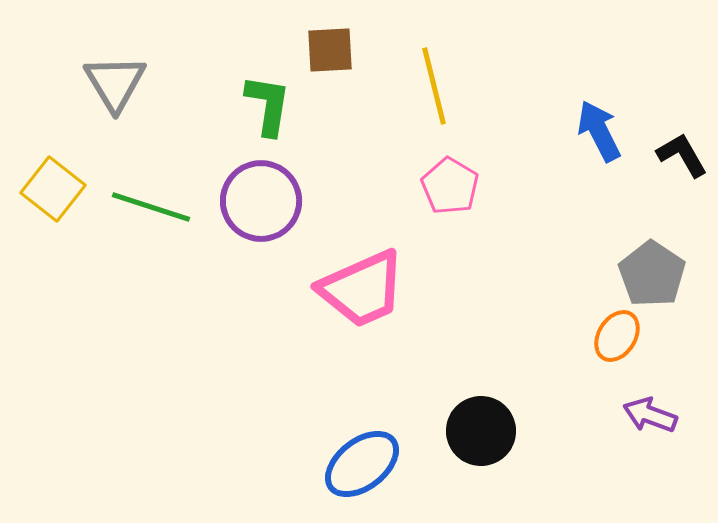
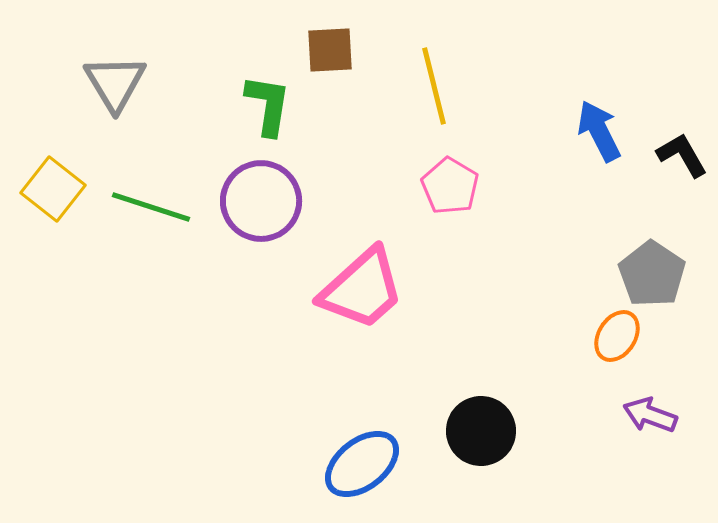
pink trapezoid: rotated 18 degrees counterclockwise
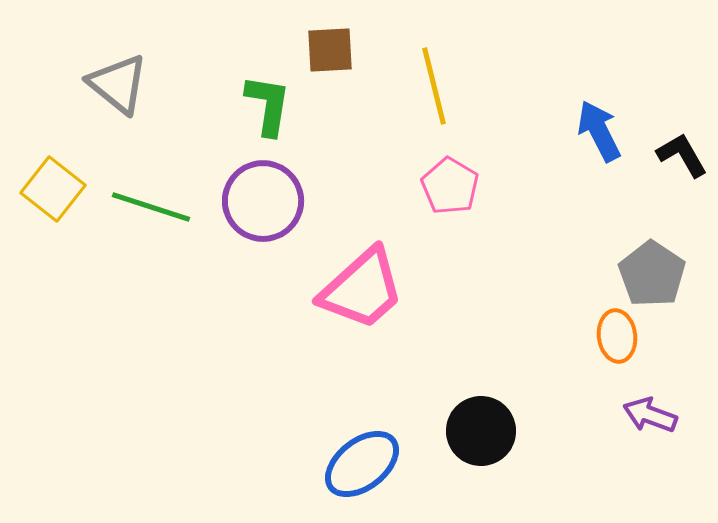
gray triangle: moved 3 px right, 1 px down; rotated 20 degrees counterclockwise
purple circle: moved 2 px right
orange ellipse: rotated 39 degrees counterclockwise
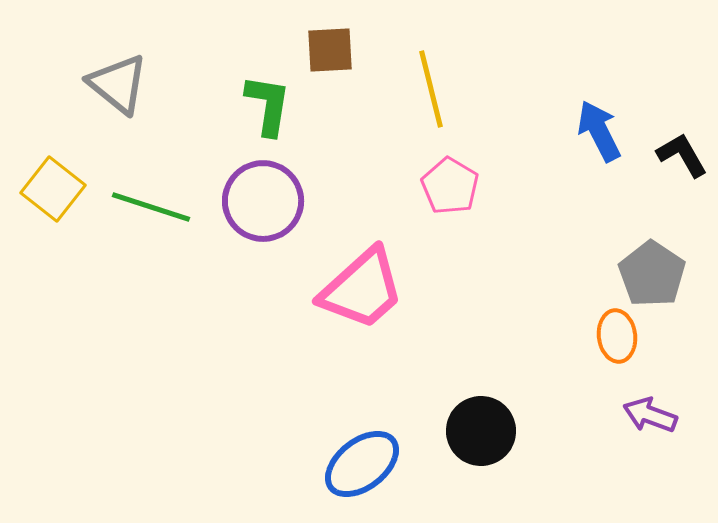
yellow line: moved 3 px left, 3 px down
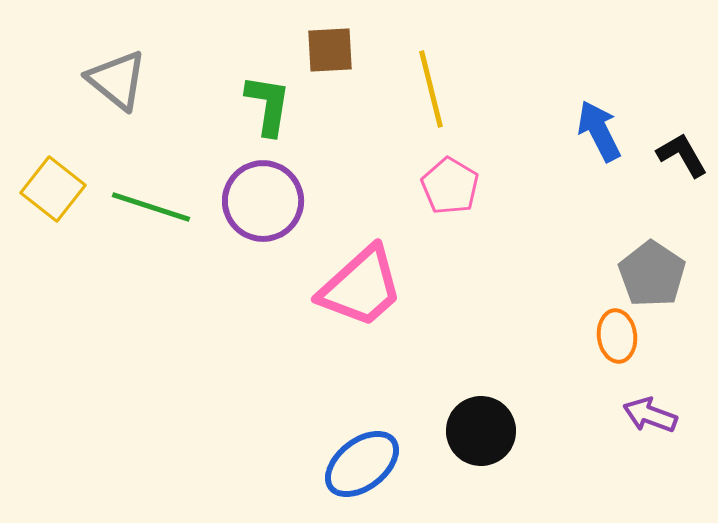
gray triangle: moved 1 px left, 4 px up
pink trapezoid: moved 1 px left, 2 px up
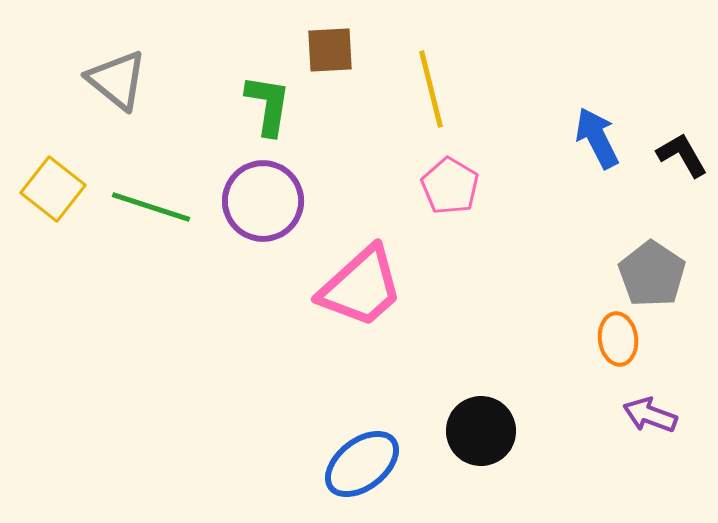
blue arrow: moved 2 px left, 7 px down
orange ellipse: moved 1 px right, 3 px down
